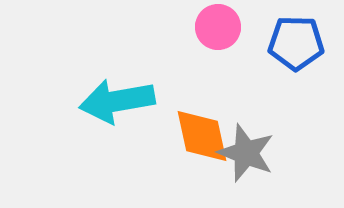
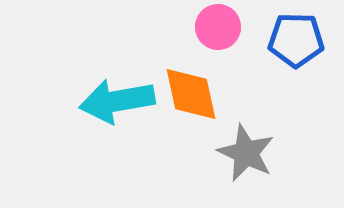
blue pentagon: moved 3 px up
orange diamond: moved 11 px left, 42 px up
gray star: rotated 4 degrees clockwise
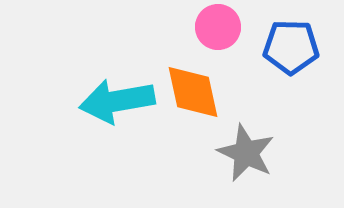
blue pentagon: moved 5 px left, 7 px down
orange diamond: moved 2 px right, 2 px up
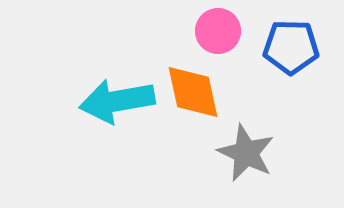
pink circle: moved 4 px down
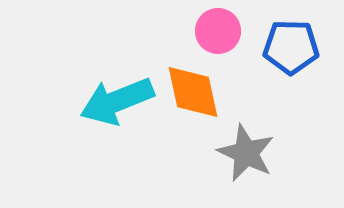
cyan arrow: rotated 12 degrees counterclockwise
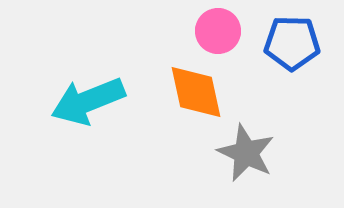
blue pentagon: moved 1 px right, 4 px up
orange diamond: moved 3 px right
cyan arrow: moved 29 px left
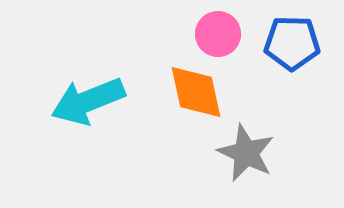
pink circle: moved 3 px down
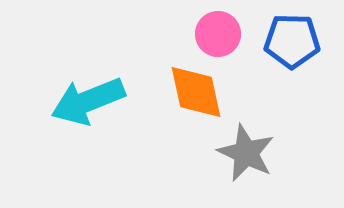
blue pentagon: moved 2 px up
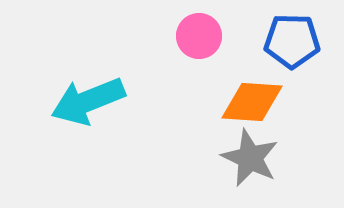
pink circle: moved 19 px left, 2 px down
orange diamond: moved 56 px right, 10 px down; rotated 74 degrees counterclockwise
gray star: moved 4 px right, 5 px down
